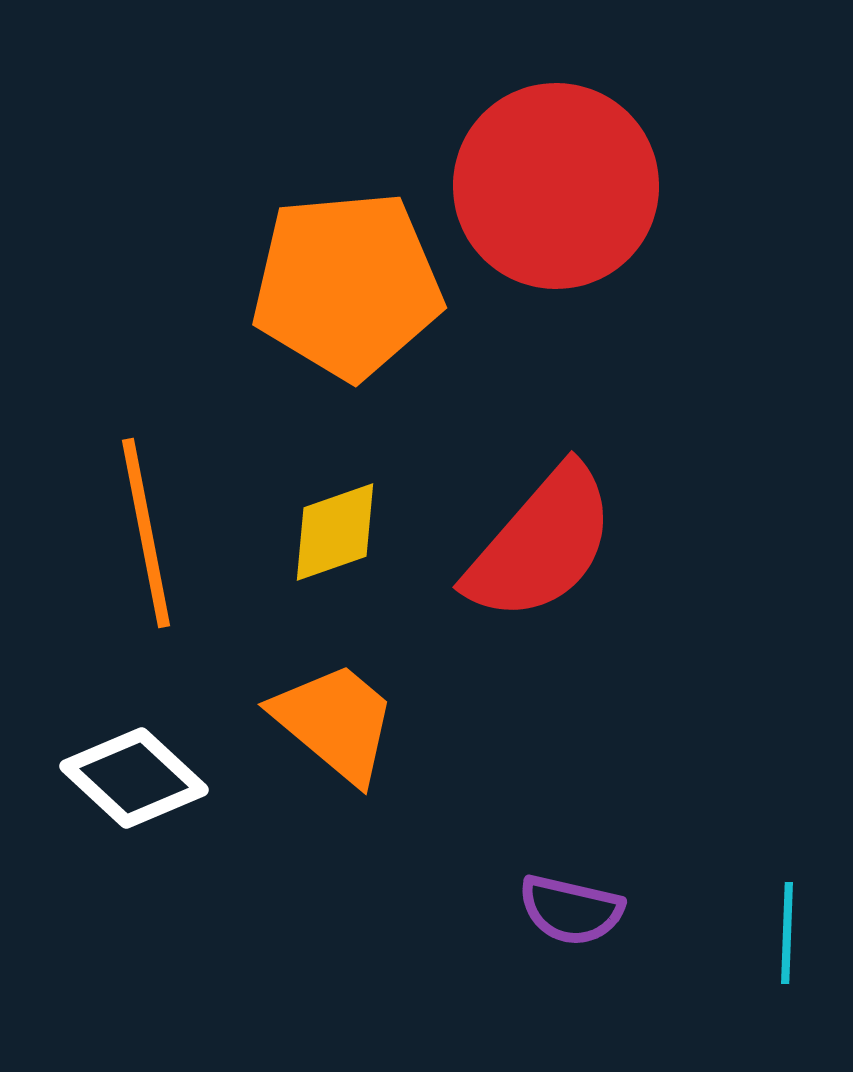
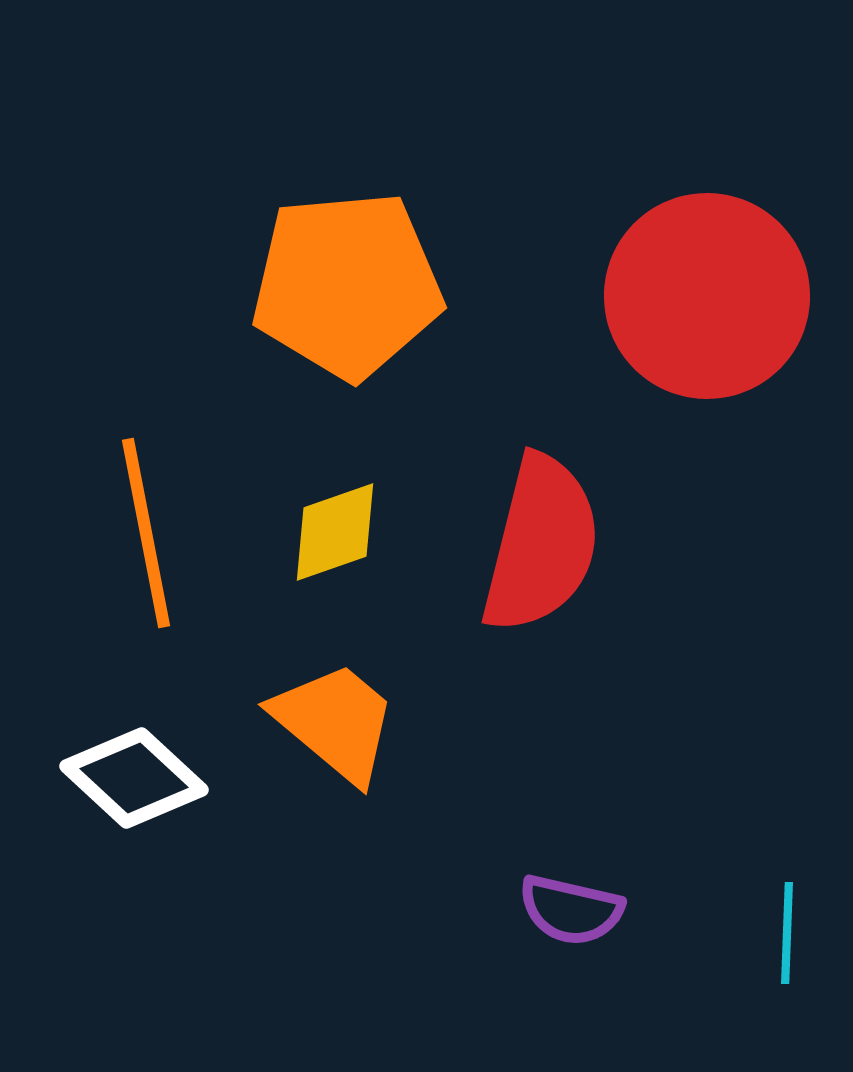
red circle: moved 151 px right, 110 px down
red semicircle: rotated 27 degrees counterclockwise
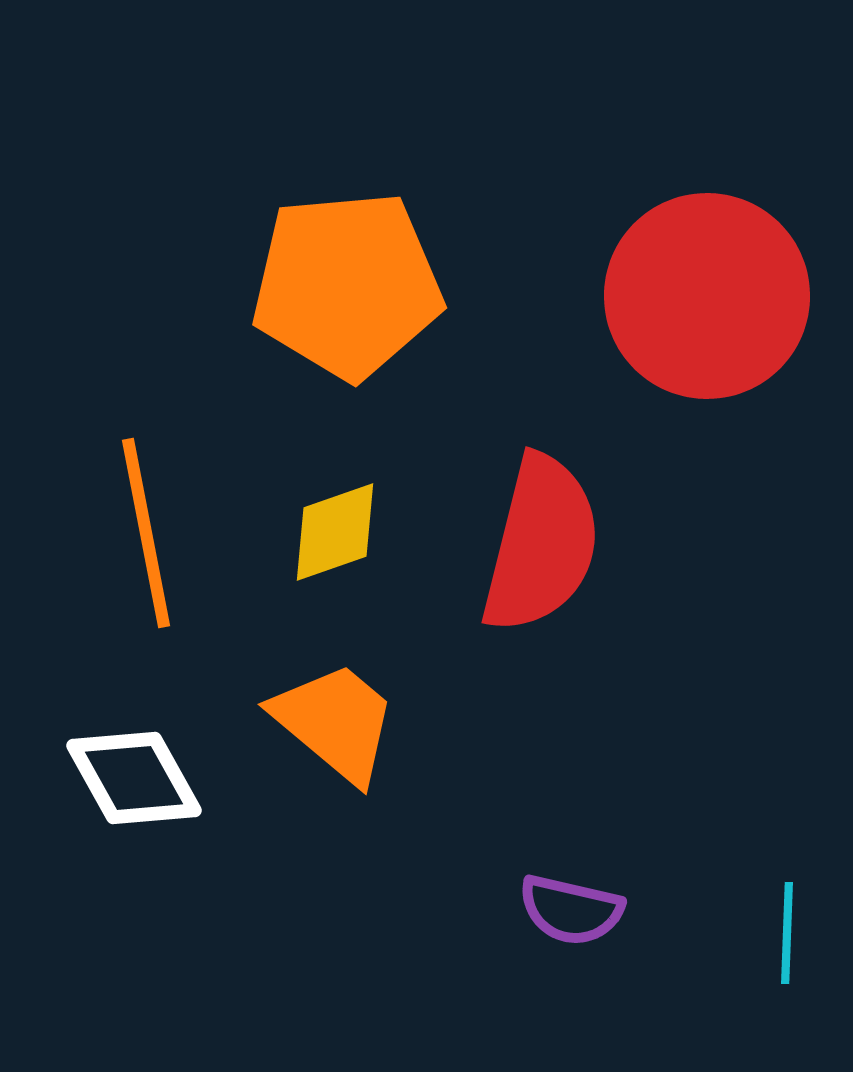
white diamond: rotated 18 degrees clockwise
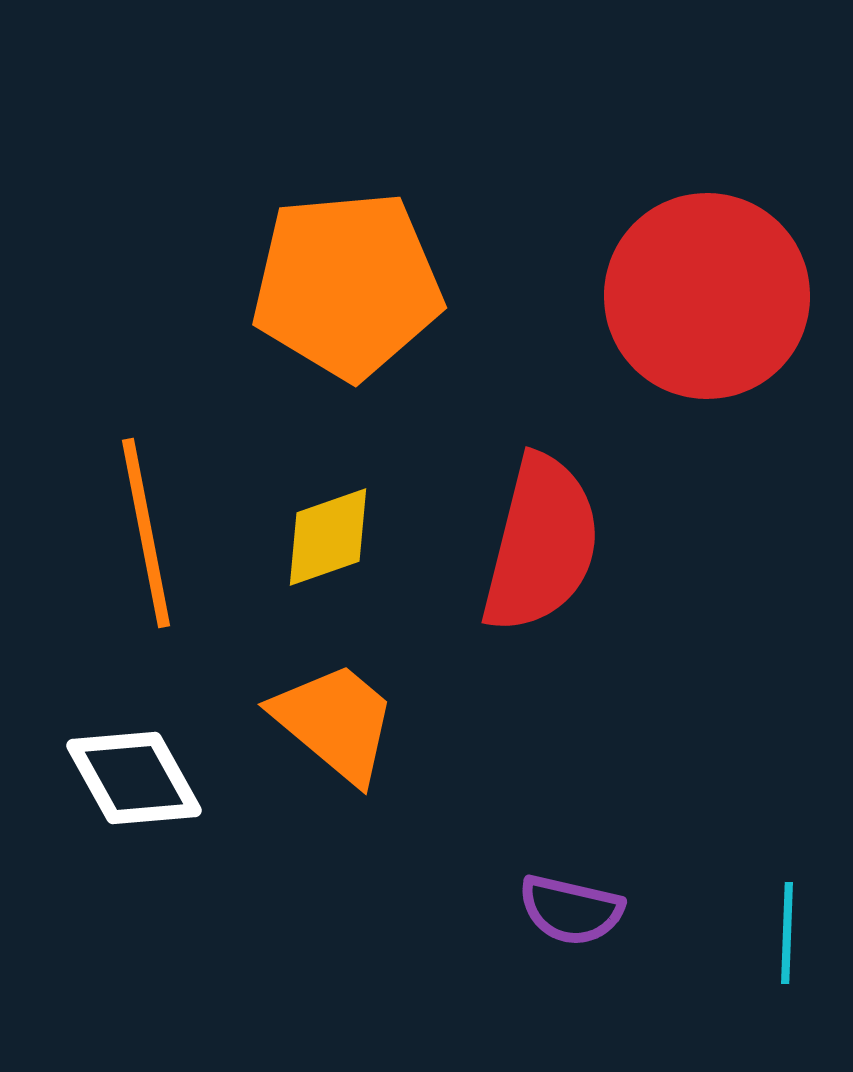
yellow diamond: moved 7 px left, 5 px down
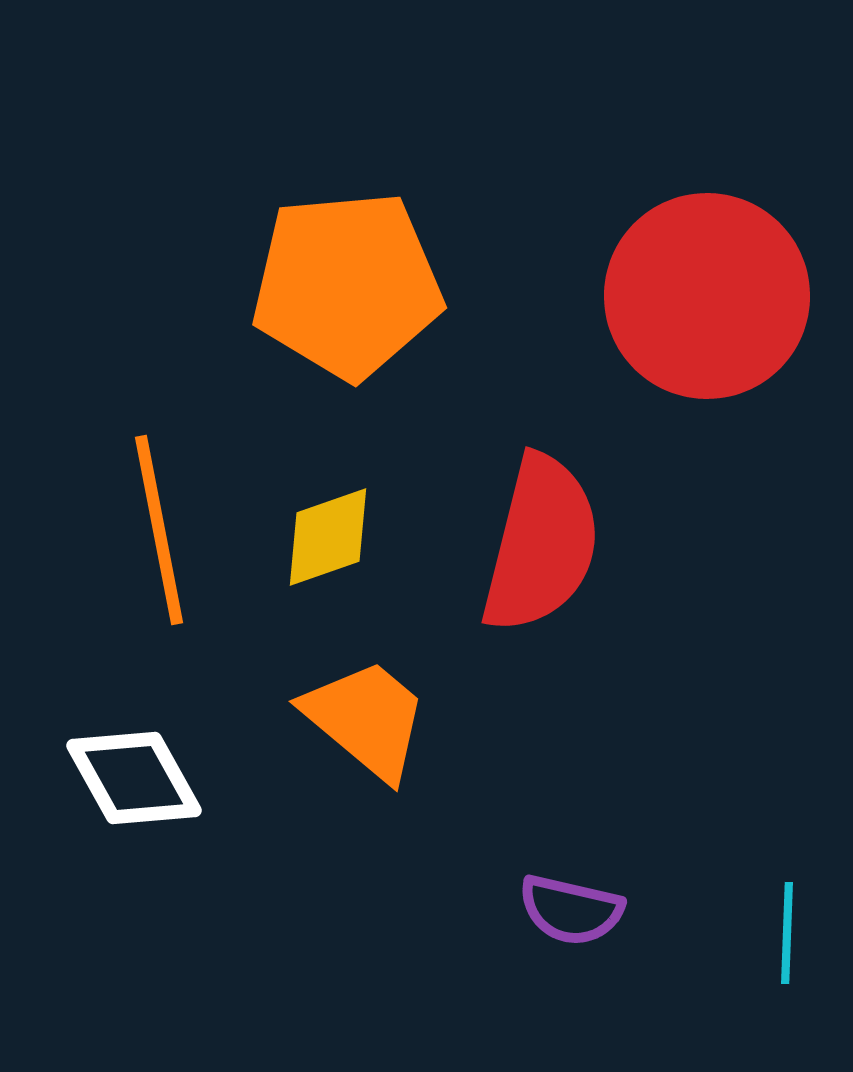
orange line: moved 13 px right, 3 px up
orange trapezoid: moved 31 px right, 3 px up
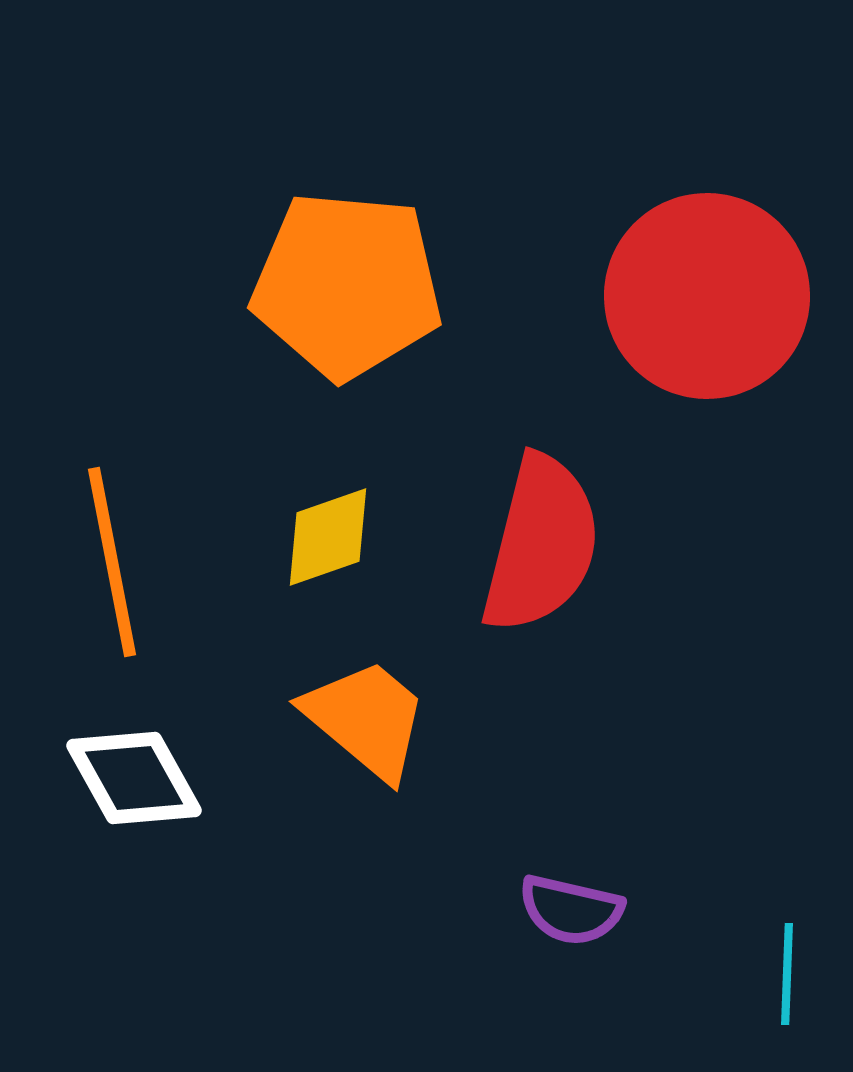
orange pentagon: rotated 10 degrees clockwise
orange line: moved 47 px left, 32 px down
cyan line: moved 41 px down
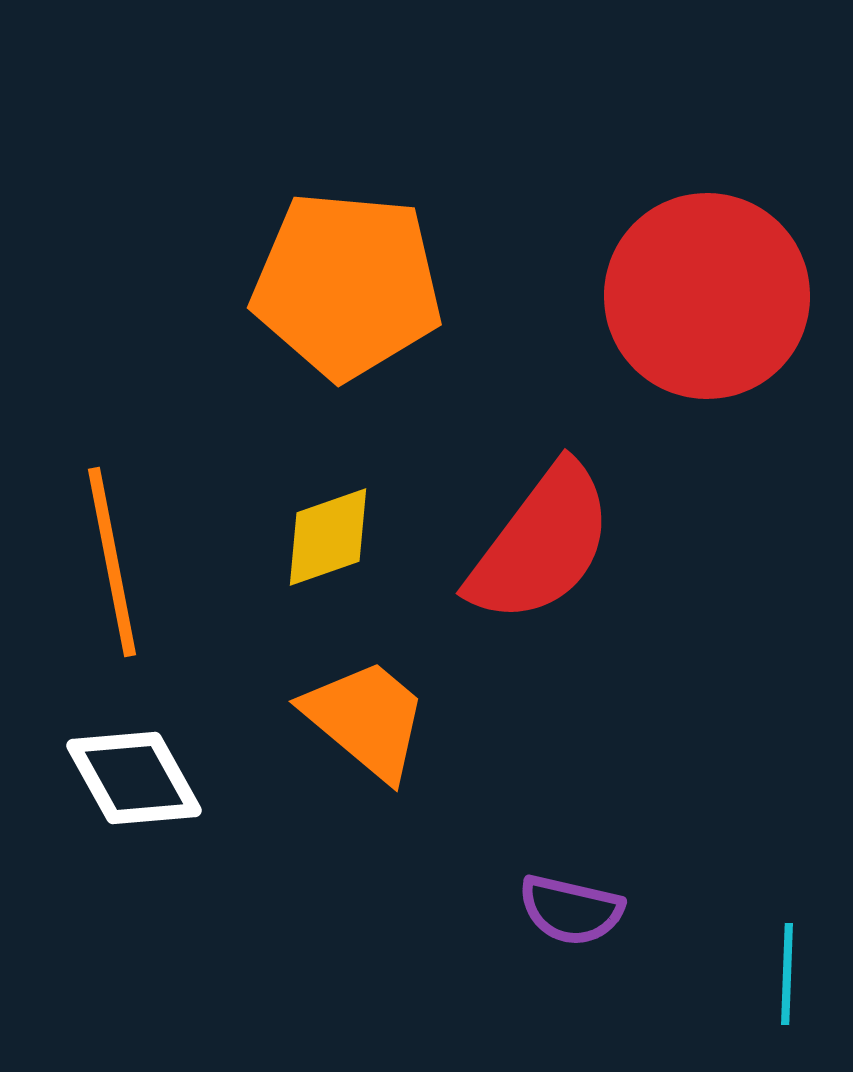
red semicircle: rotated 23 degrees clockwise
